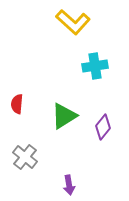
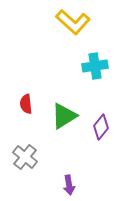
red semicircle: moved 9 px right; rotated 12 degrees counterclockwise
purple diamond: moved 2 px left
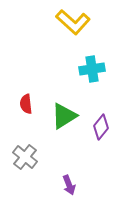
cyan cross: moved 3 px left, 3 px down
purple arrow: rotated 12 degrees counterclockwise
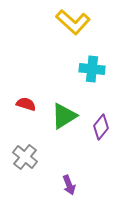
cyan cross: rotated 15 degrees clockwise
red semicircle: rotated 114 degrees clockwise
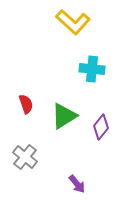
red semicircle: rotated 54 degrees clockwise
purple arrow: moved 8 px right, 1 px up; rotated 18 degrees counterclockwise
